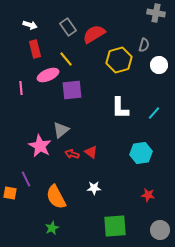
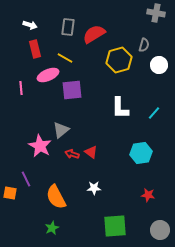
gray rectangle: rotated 42 degrees clockwise
yellow line: moved 1 px left, 1 px up; rotated 21 degrees counterclockwise
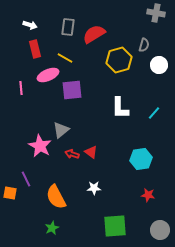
cyan hexagon: moved 6 px down
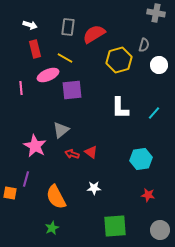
pink star: moved 5 px left
purple line: rotated 42 degrees clockwise
